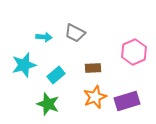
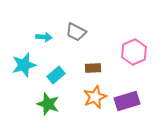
gray trapezoid: moved 1 px right, 1 px up
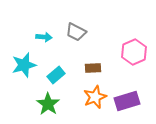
green star: rotated 15 degrees clockwise
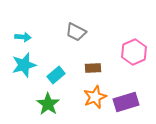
cyan arrow: moved 21 px left
purple rectangle: moved 1 px left, 1 px down
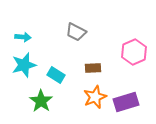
cyan rectangle: rotated 72 degrees clockwise
green star: moved 7 px left, 3 px up
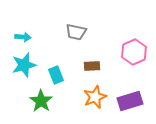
gray trapezoid: rotated 15 degrees counterclockwise
brown rectangle: moved 1 px left, 2 px up
cyan rectangle: rotated 36 degrees clockwise
purple rectangle: moved 4 px right, 1 px up
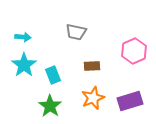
pink hexagon: moved 1 px up
cyan star: rotated 20 degrees counterclockwise
cyan rectangle: moved 3 px left
orange star: moved 2 px left, 1 px down
green star: moved 9 px right, 5 px down
